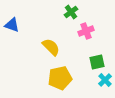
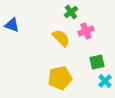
yellow semicircle: moved 10 px right, 9 px up
cyan cross: moved 1 px down
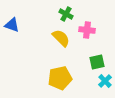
green cross: moved 5 px left, 2 px down; rotated 24 degrees counterclockwise
pink cross: moved 1 px right, 1 px up; rotated 28 degrees clockwise
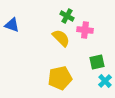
green cross: moved 1 px right, 2 px down
pink cross: moved 2 px left
